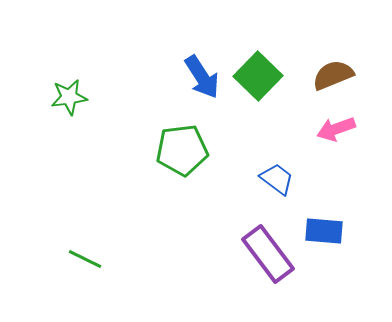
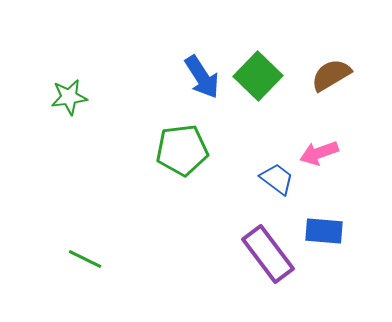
brown semicircle: moved 2 px left; rotated 9 degrees counterclockwise
pink arrow: moved 17 px left, 24 px down
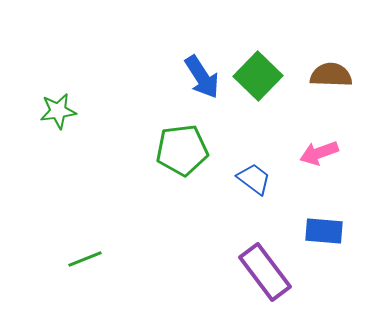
brown semicircle: rotated 33 degrees clockwise
green star: moved 11 px left, 14 px down
blue trapezoid: moved 23 px left
purple rectangle: moved 3 px left, 18 px down
green line: rotated 48 degrees counterclockwise
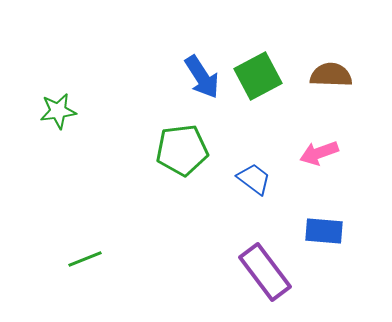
green square: rotated 18 degrees clockwise
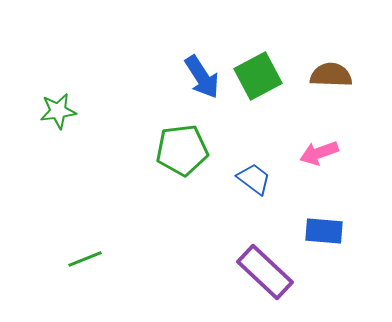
purple rectangle: rotated 10 degrees counterclockwise
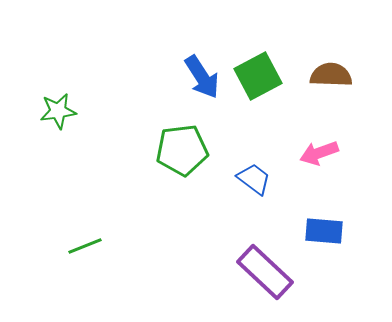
green line: moved 13 px up
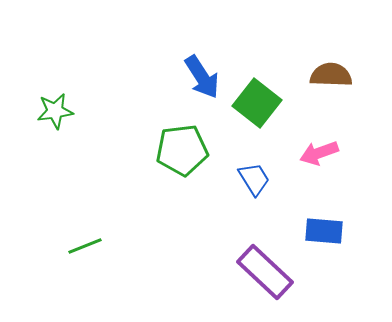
green square: moved 1 px left, 27 px down; rotated 24 degrees counterclockwise
green star: moved 3 px left
blue trapezoid: rotated 21 degrees clockwise
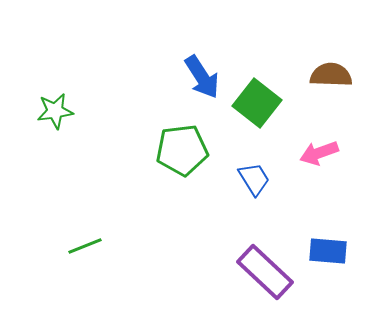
blue rectangle: moved 4 px right, 20 px down
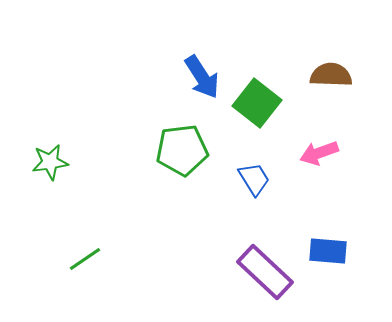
green star: moved 5 px left, 51 px down
green line: moved 13 px down; rotated 12 degrees counterclockwise
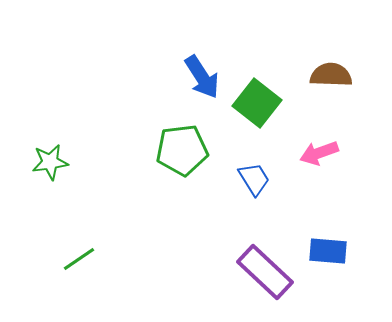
green line: moved 6 px left
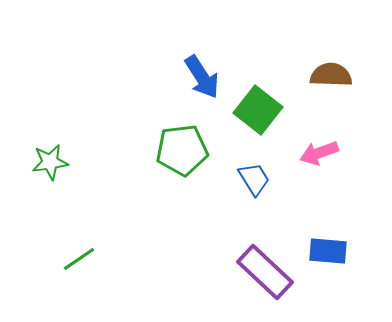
green square: moved 1 px right, 7 px down
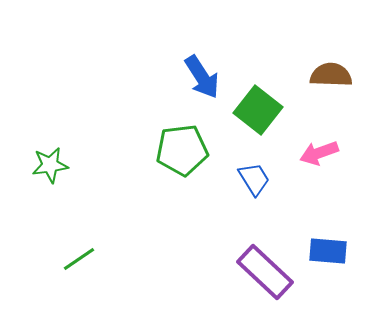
green star: moved 3 px down
